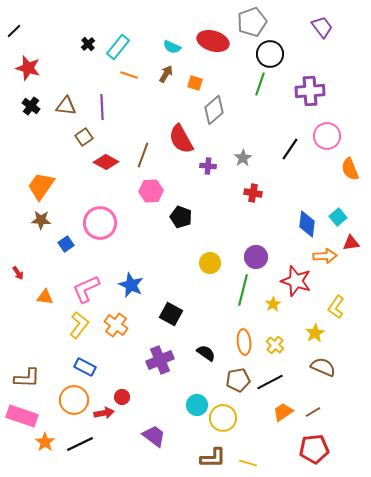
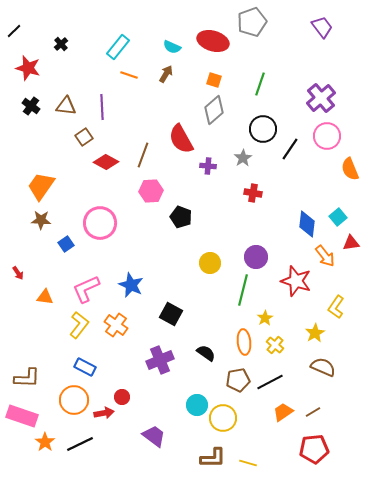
black cross at (88, 44): moved 27 px left
black circle at (270, 54): moved 7 px left, 75 px down
orange square at (195, 83): moved 19 px right, 3 px up
purple cross at (310, 91): moved 11 px right, 7 px down; rotated 36 degrees counterclockwise
orange arrow at (325, 256): rotated 55 degrees clockwise
yellow star at (273, 304): moved 8 px left, 14 px down
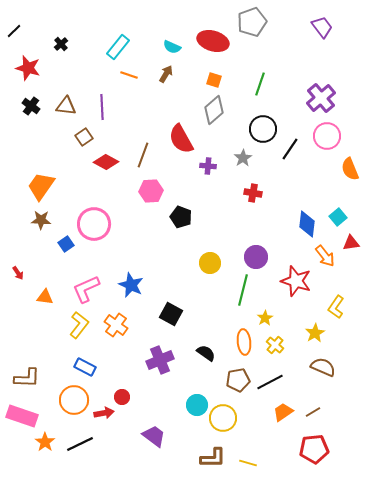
pink circle at (100, 223): moved 6 px left, 1 px down
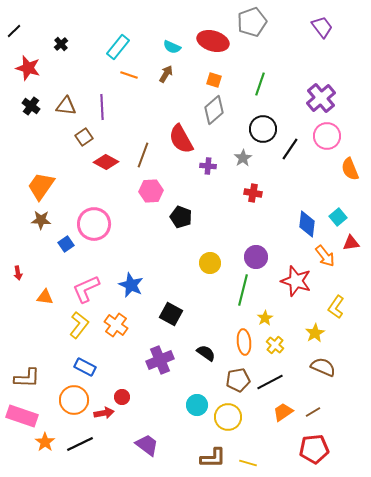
red arrow at (18, 273): rotated 24 degrees clockwise
yellow circle at (223, 418): moved 5 px right, 1 px up
purple trapezoid at (154, 436): moved 7 px left, 9 px down
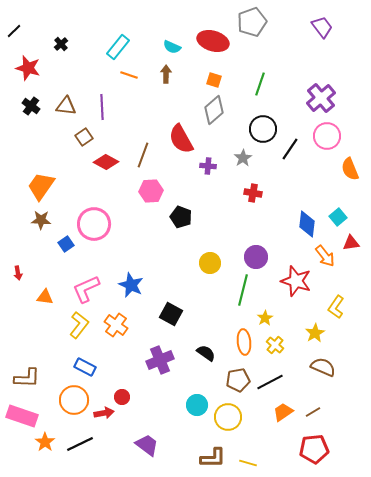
brown arrow at (166, 74): rotated 30 degrees counterclockwise
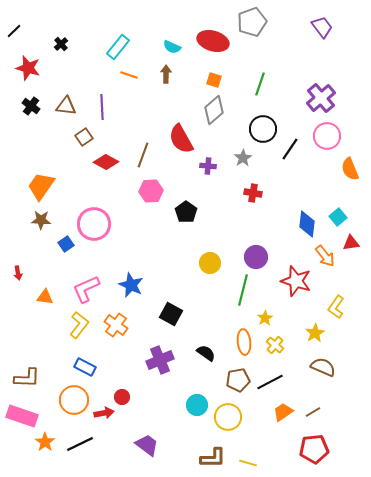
black pentagon at (181, 217): moved 5 px right, 5 px up; rotated 15 degrees clockwise
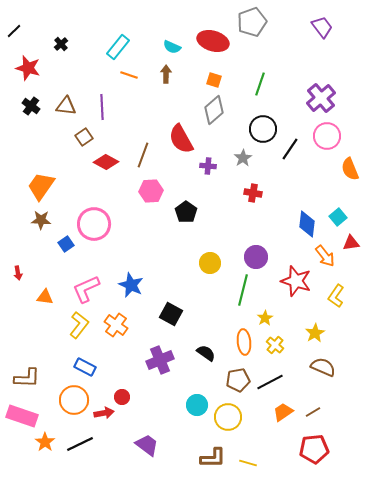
yellow L-shape at (336, 307): moved 11 px up
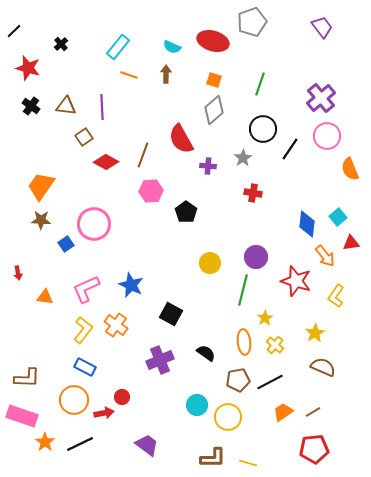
yellow L-shape at (79, 325): moved 4 px right, 5 px down
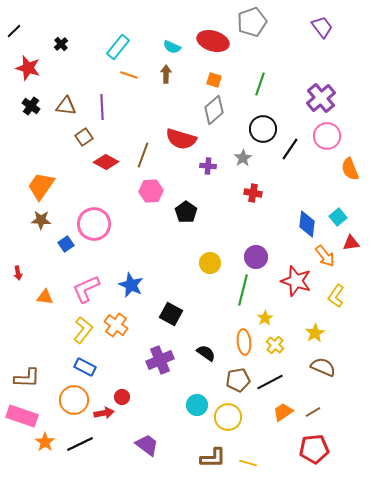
red semicircle at (181, 139): rotated 44 degrees counterclockwise
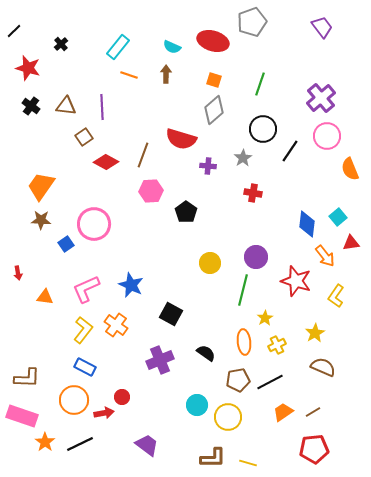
black line at (290, 149): moved 2 px down
yellow cross at (275, 345): moved 2 px right; rotated 24 degrees clockwise
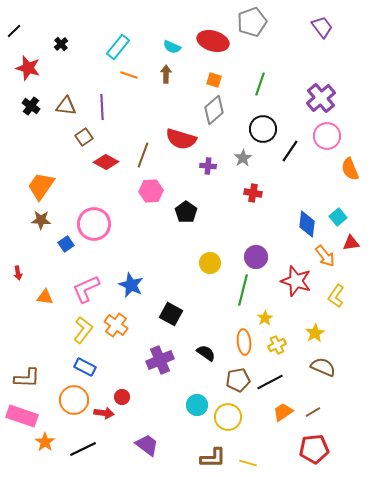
red arrow at (104, 413): rotated 18 degrees clockwise
black line at (80, 444): moved 3 px right, 5 px down
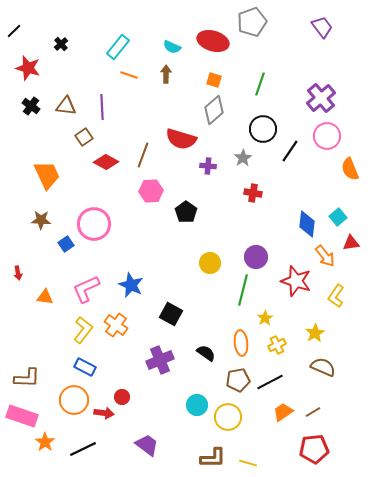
orange trapezoid at (41, 186): moved 6 px right, 11 px up; rotated 120 degrees clockwise
orange ellipse at (244, 342): moved 3 px left, 1 px down
